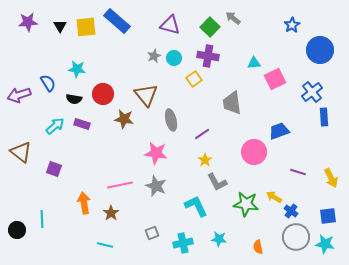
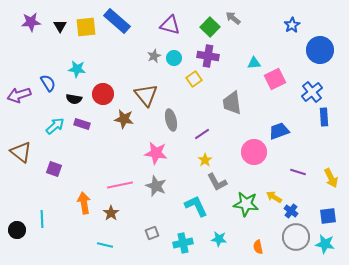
purple star at (28, 22): moved 3 px right
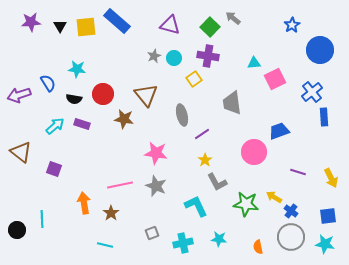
gray ellipse at (171, 120): moved 11 px right, 5 px up
gray circle at (296, 237): moved 5 px left
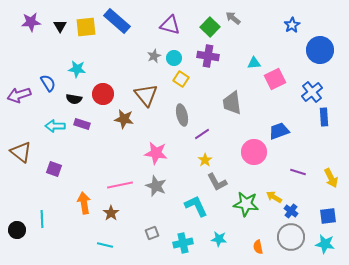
yellow square at (194, 79): moved 13 px left; rotated 21 degrees counterclockwise
cyan arrow at (55, 126): rotated 138 degrees counterclockwise
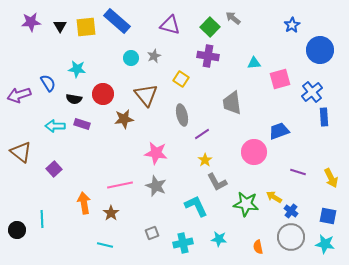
cyan circle at (174, 58): moved 43 px left
pink square at (275, 79): moved 5 px right; rotated 10 degrees clockwise
brown star at (124, 119): rotated 18 degrees counterclockwise
purple square at (54, 169): rotated 28 degrees clockwise
blue square at (328, 216): rotated 18 degrees clockwise
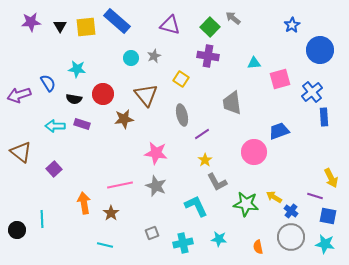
purple line at (298, 172): moved 17 px right, 24 px down
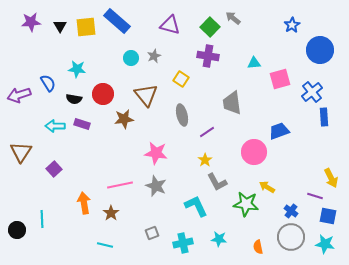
purple line at (202, 134): moved 5 px right, 2 px up
brown triangle at (21, 152): rotated 25 degrees clockwise
yellow arrow at (274, 197): moved 7 px left, 10 px up
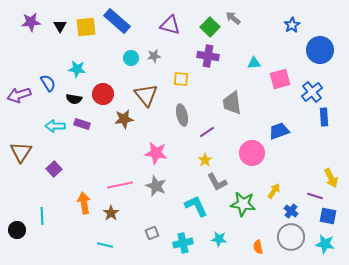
gray star at (154, 56): rotated 16 degrees clockwise
yellow square at (181, 79): rotated 28 degrees counterclockwise
pink circle at (254, 152): moved 2 px left, 1 px down
yellow arrow at (267, 187): moved 7 px right, 4 px down; rotated 91 degrees clockwise
green star at (246, 204): moved 3 px left
cyan line at (42, 219): moved 3 px up
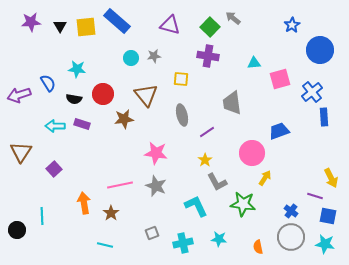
yellow arrow at (274, 191): moved 9 px left, 13 px up
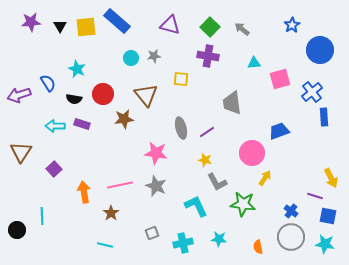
gray arrow at (233, 18): moved 9 px right, 11 px down
cyan star at (77, 69): rotated 18 degrees clockwise
gray ellipse at (182, 115): moved 1 px left, 13 px down
yellow star at (205, 160): rotated 24 degrees counterclockwise
orange arrow at (84, 203): moved 11 px up
